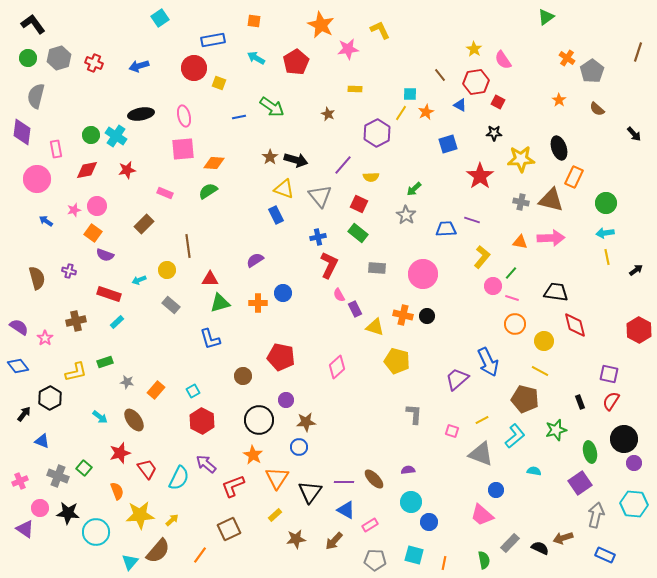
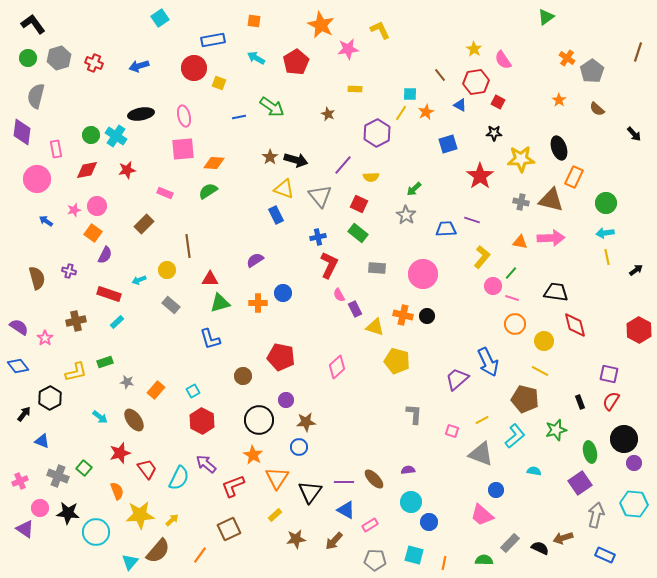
purple semicircle at (105, 255): rotated 84 degrees counterclockwise
green semicircle at (484, 560): rotated 78 degrees counterclockwise
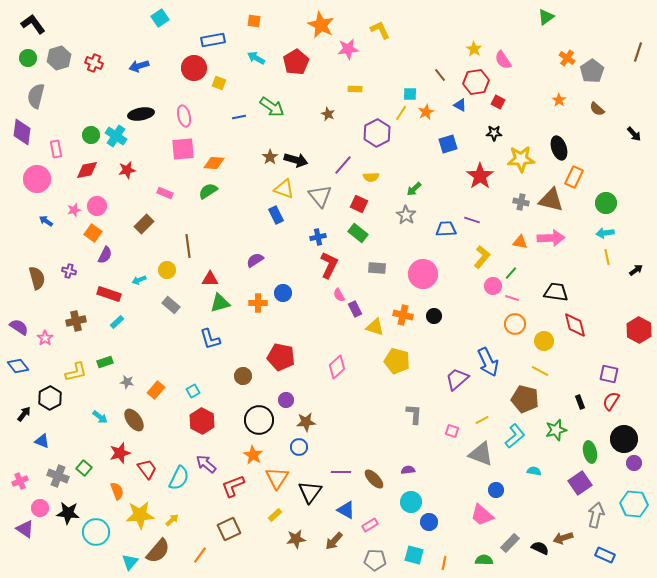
black circle at (427, 316): moved 7 px right
purple line at (344, 482): moved 3 px left, 10 px up
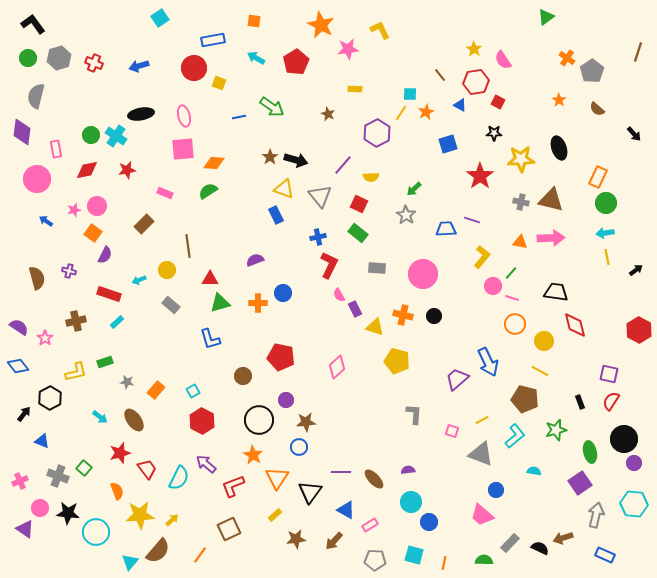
orange rectangle at (574, 177): moved 24 px right
purple semicircle at (255, 260): rotated 12 degrees clockwise
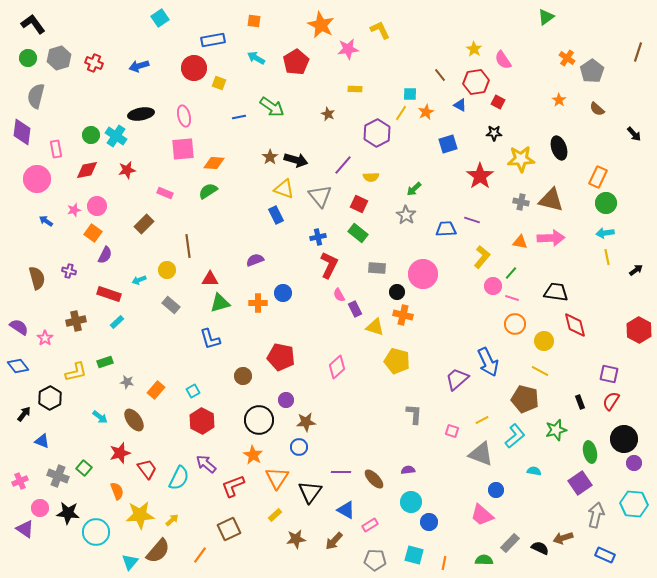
black circle at (434, 316): moved 37 px left, 24 px up
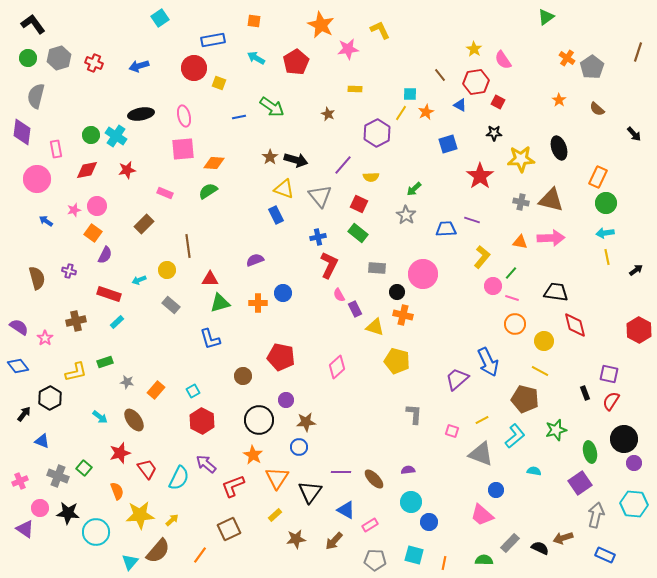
gray pentagon at (592, 71): moved 4 px up
black rectangle at (580, 402): moved 5 px right, 9 px up
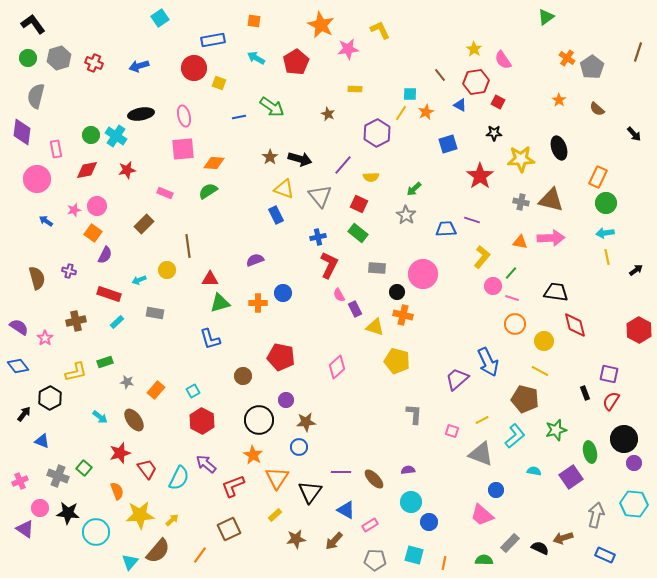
black arrow at (296, 160): moved 4 px right, 1 px up
gray rectangle at (171, 305): moved 16 px left, 8 px down; rotated 30 degrees counterclockwise
purple square at (580, 483): moved 9 px left, 6 px up
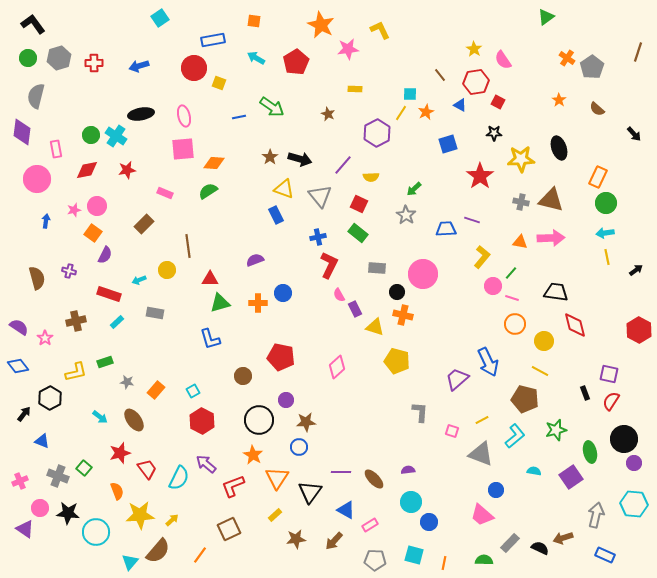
red cross at (94, 63): rotated 24 degrees counterclockwise
blue arrow at (46, 221): rotated 64 degrees clockwise
gray L-shape at (414, 414): moved 6 px right, 2 px up
